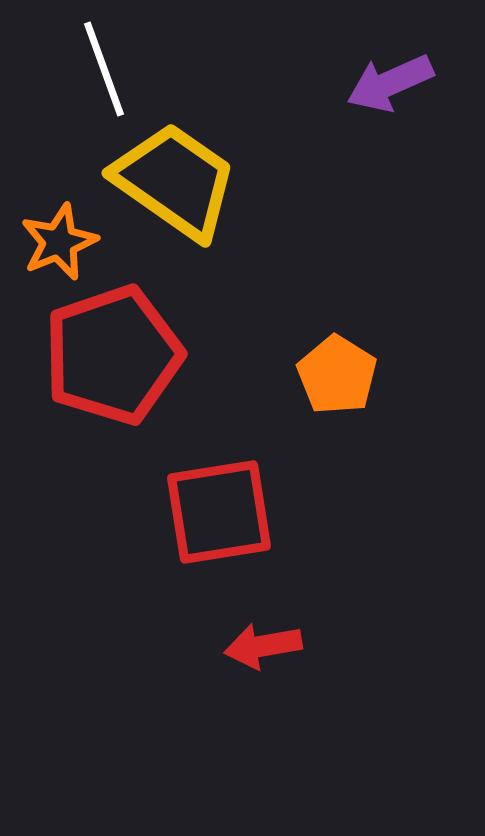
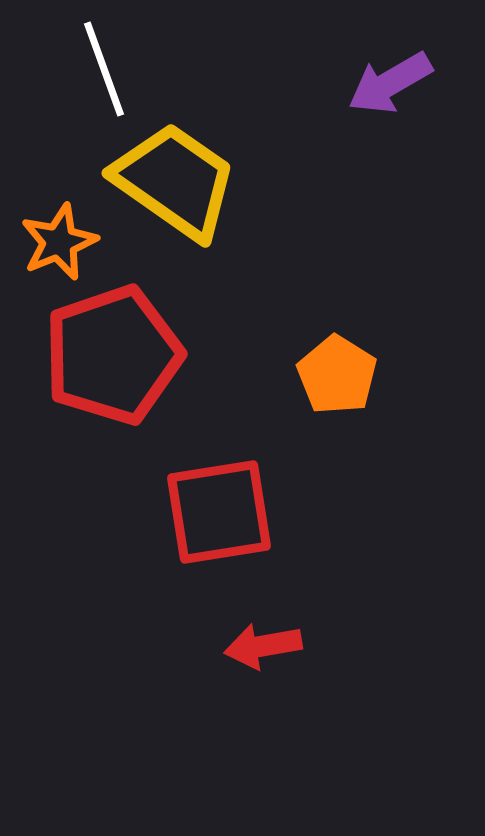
purple arrow: rotated 6 degrees counterclockwise
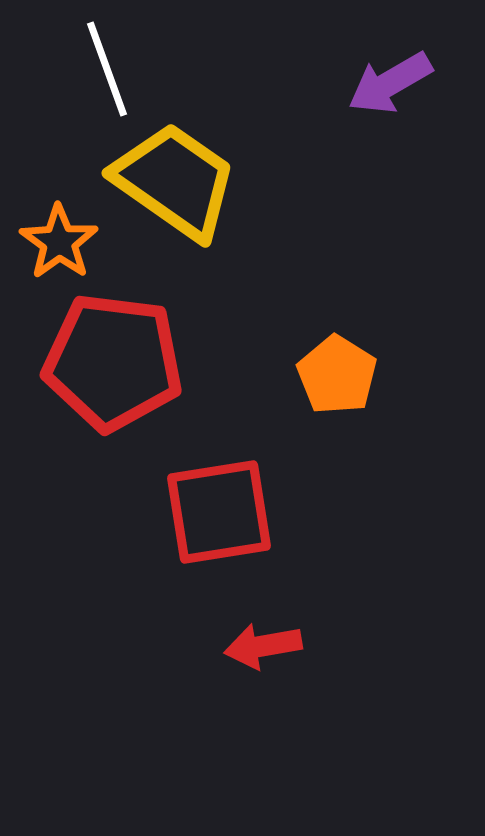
white line: moved 3 px right
orange star: rotated 14 degrees counterclockwise
red pentagon: moved 7 px down; rotated 26 degrees clockwise
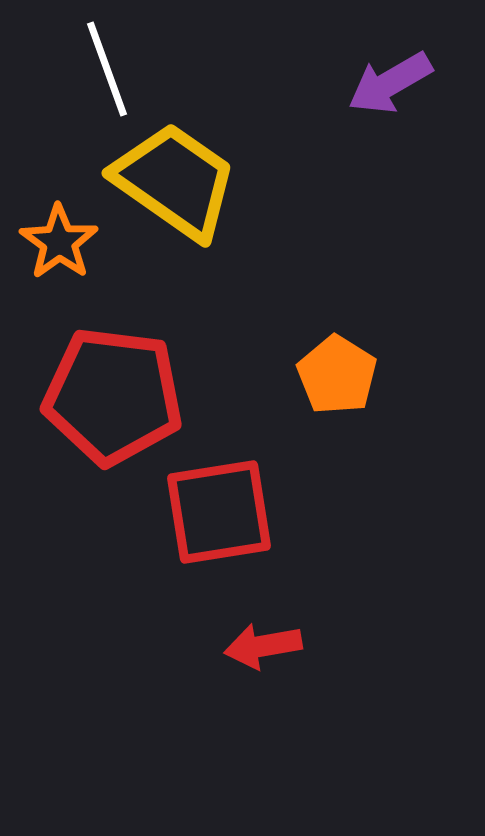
red pentagon: moved 34 px down
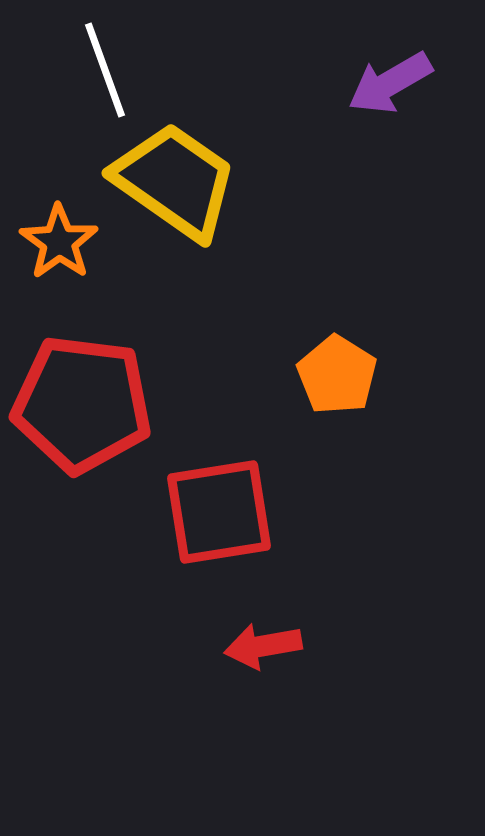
white line: moved 2 px left, 1 px down
red pentagon: moved 31 px left, 8 px down
